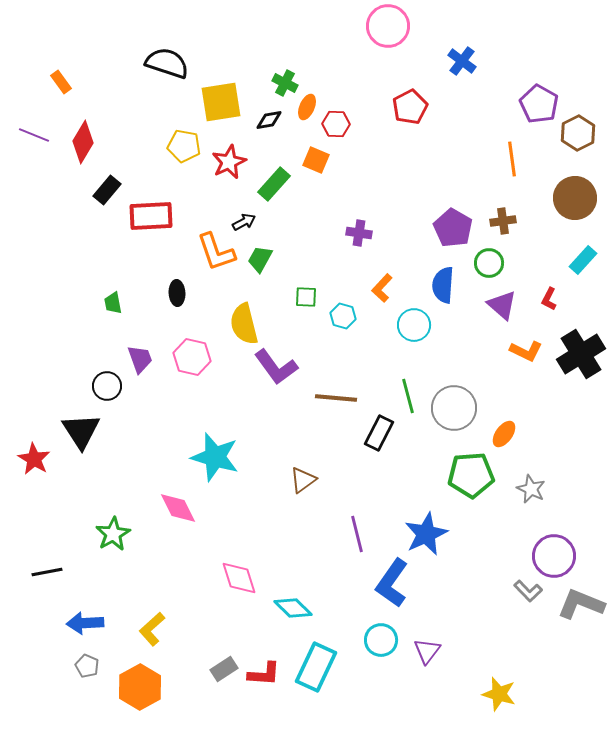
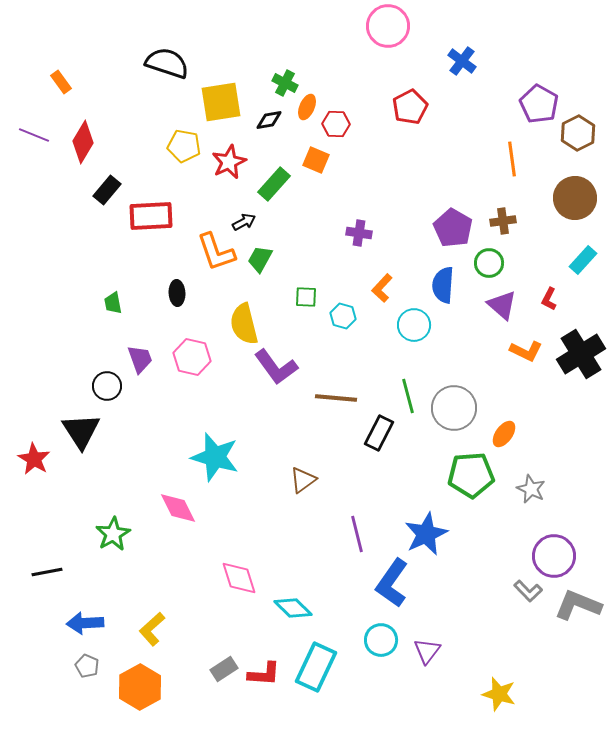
gray L-shape at (581, 604): moved 3 px left, 1 px down
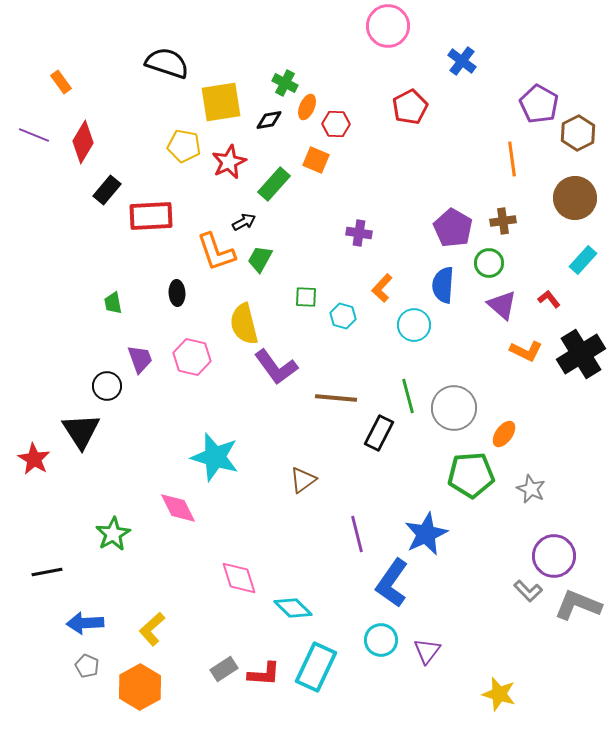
red L-shape at (549, 299): rotated 115 degrees clockwise
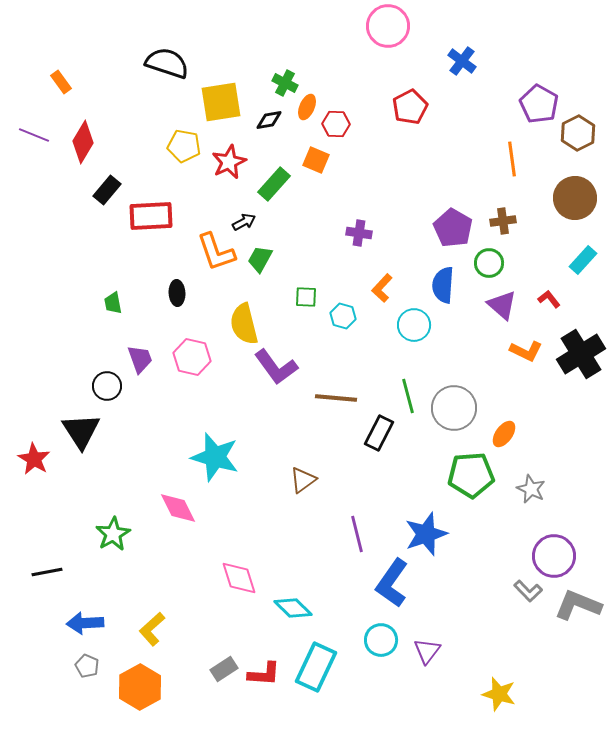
blue star at (426, 534): rotated 6 degrees clockwise
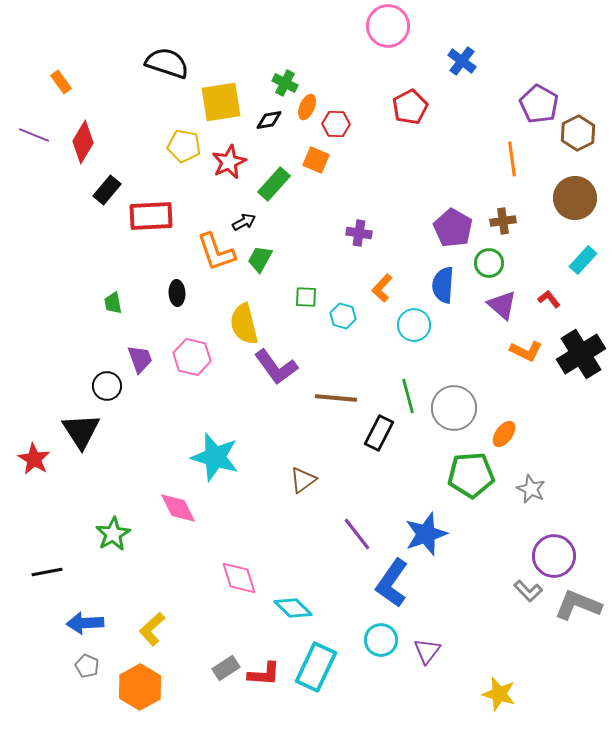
purple line at (357, 534): rotated 24 degrees counterclockwise
gray rectangle at (224, 669): moved 2 px right, 1 px up
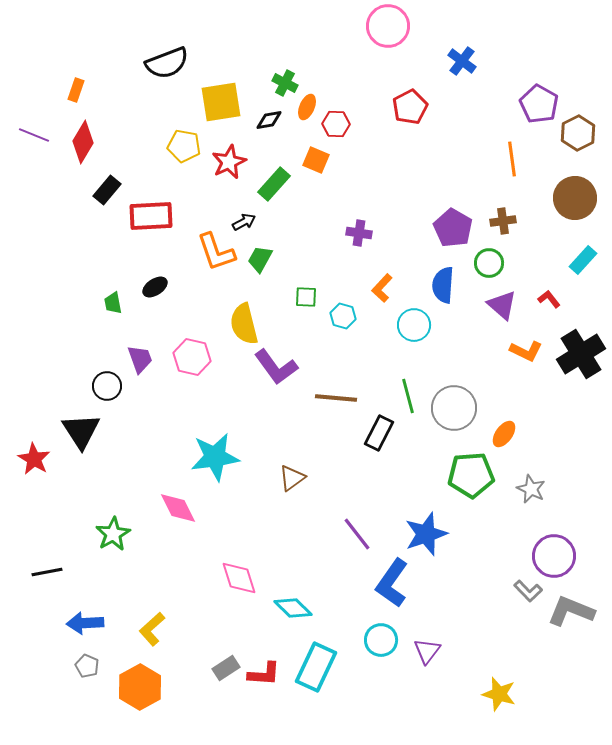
black semicircle at (167, 63): rotated 141 degrees clockwise
orange rectangle at (61, 82): moved 15 px right, 8 px down; rotated 55 degrees clockwise
black ellipse at (177, 293): moved 22 px left, 6 px up; rotated 60 degrees clockwise
cyan star at (215, 457): rotated 24 degrees counterclockwise
brown triangle at (303, 480): moved 11 px left, 2 px up
gray L-shape at (578, 605): moved 7 px left, 6 px down
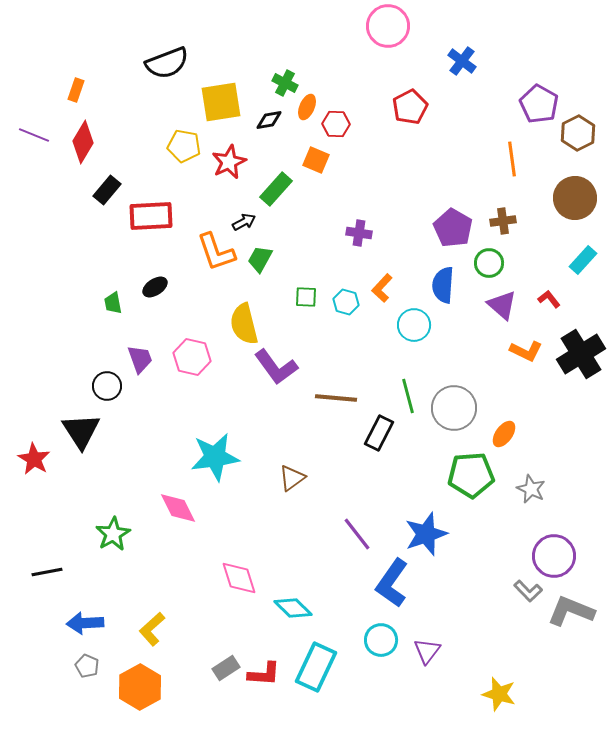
green rectangle at (274, 184): moved 2 px right, 5 px down
cyan hexagon at (343, 316): moved 3 px right, 14 px up
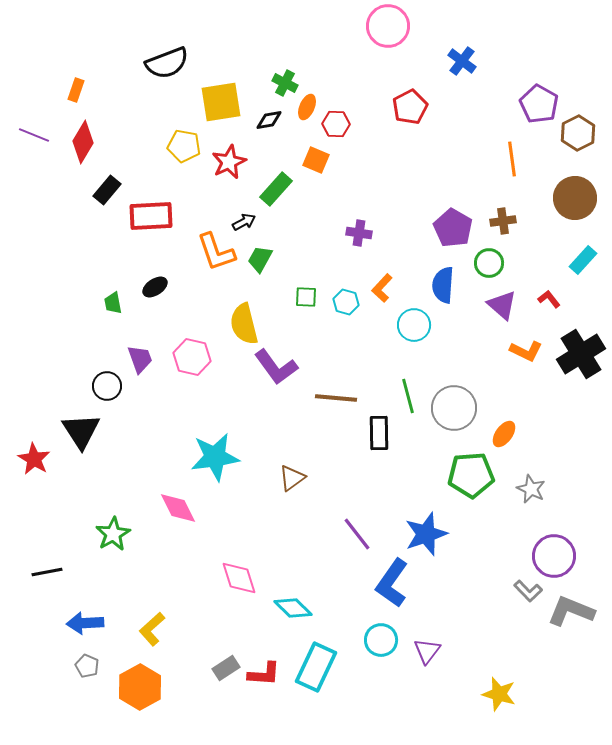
black rectangle at (379, 433): rotated 28 degrees counterclockwise
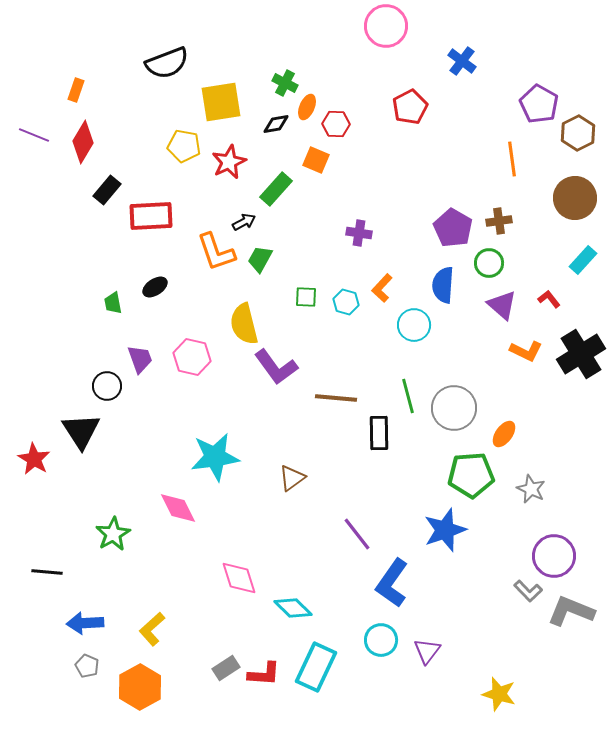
pink circle at (388, 26): moved 2 px left
black diamond at (269, 120): moved 7 px right, 4 px down
brown cross at (503, 221): moved 4 px left
blue star at (426, 534): moved 19 px right, 4 px up
black line at (47, 572): rotated 16 degrees clockwise
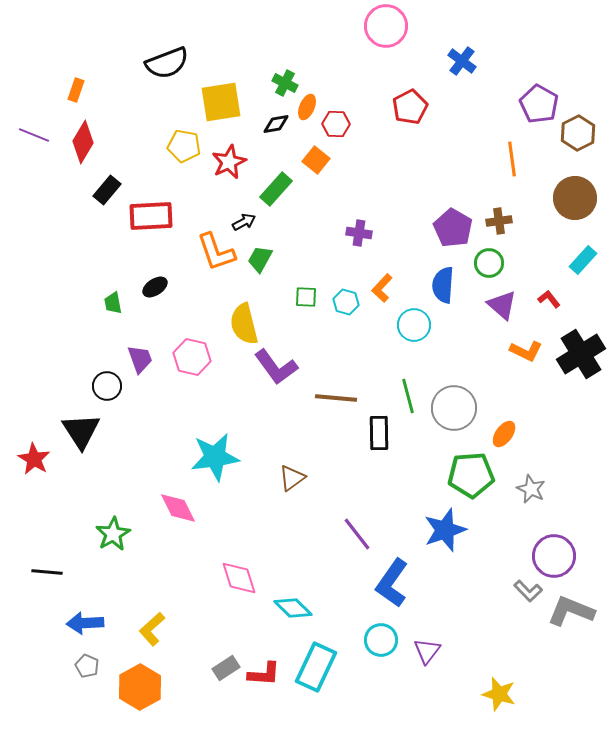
orange square at (316, 160): rotated 16 degrees clockwise
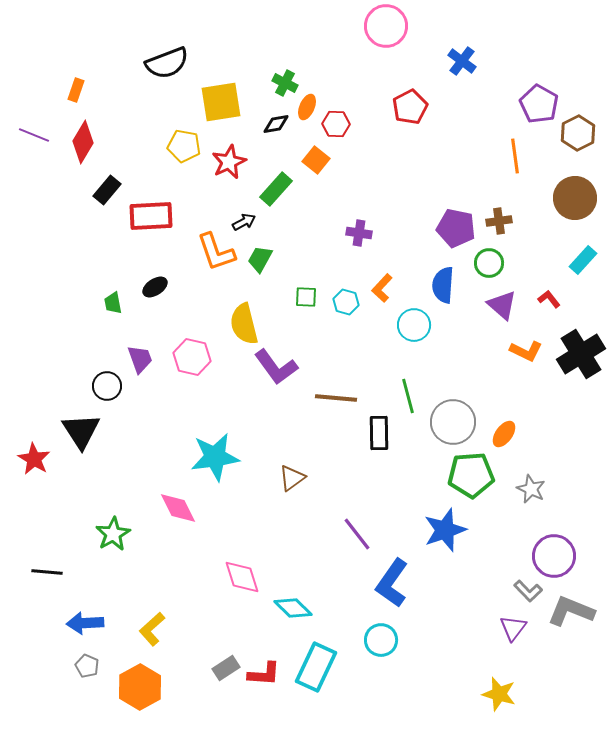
orange line at (512, 159): moved 3 px right, 3 px up
purple pentagon at (453, 228): moved 3 px right; rotated 18 degrees counterclockwise
gray circle at (454, 408): moved 1 px left, 14 px down
pink diamond at (239, 578): moved 3 px right, 1 px up
purple triangle at (427, 651): moved 86 px right, 23 px up
